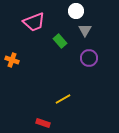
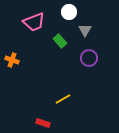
white circle: moved 7 px left, 1 px down
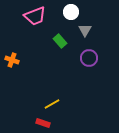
white circle: moved 2 px right
pink trapezoid: moved 1 px right, 6 px up
yellow line: moved 11 px left, 5 px down
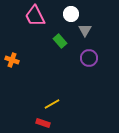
white circle: moved 2 px down
pink trapezoid: rotated 85 degrees clockwise
